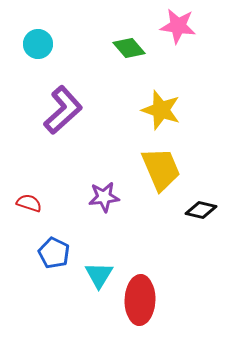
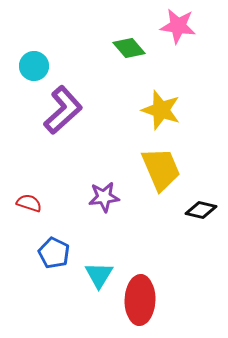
cyan circle: moved 4 px left, 22 px down
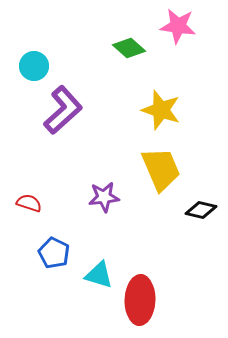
green diamond: rotated 8 degrees counterclockwise
cyan triangle: rotated 44 degrees counterclockwise
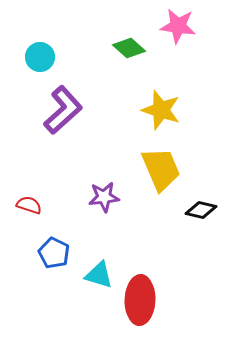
cyan circle: moved 6 px right, 9 px up
red semicircle: moved 2 px down
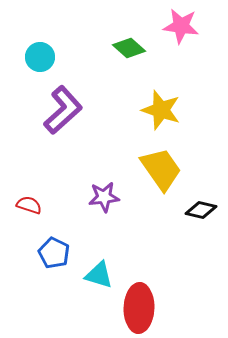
pink star: moved 3 px right
yellow trapezoid: rotated 12 degrees counterclockwise
red ellipse: moved 1 px left, 8 px down
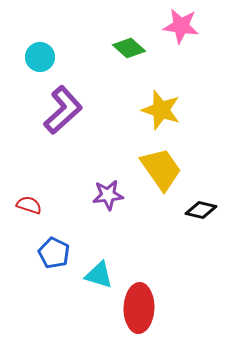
purple star: moved 4 px right, 2 px up
